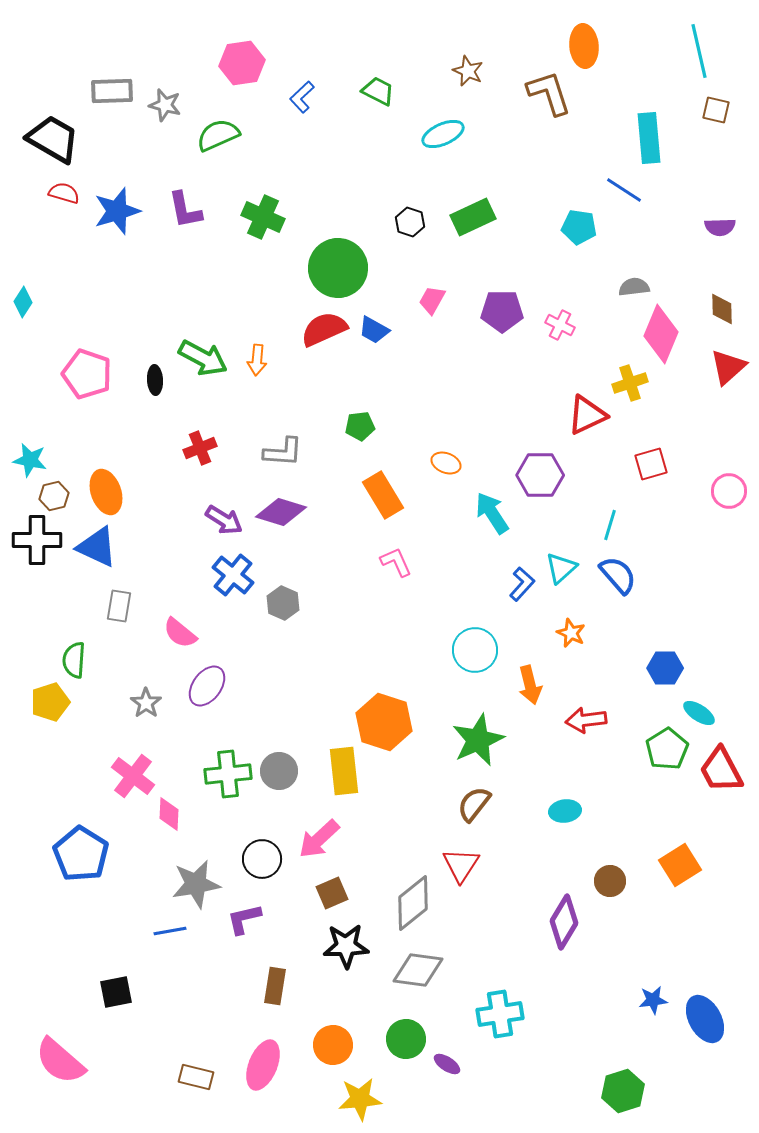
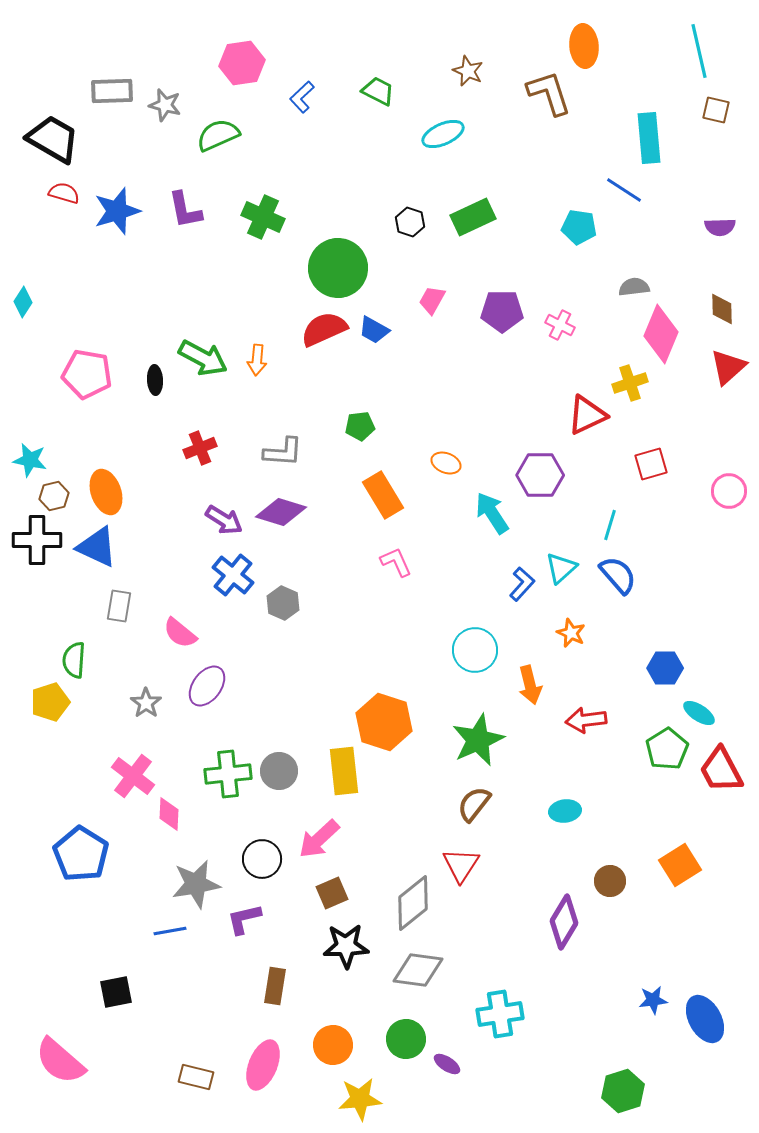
pink pentagon at (87, 374): rotated 9 degrees counterclockwise
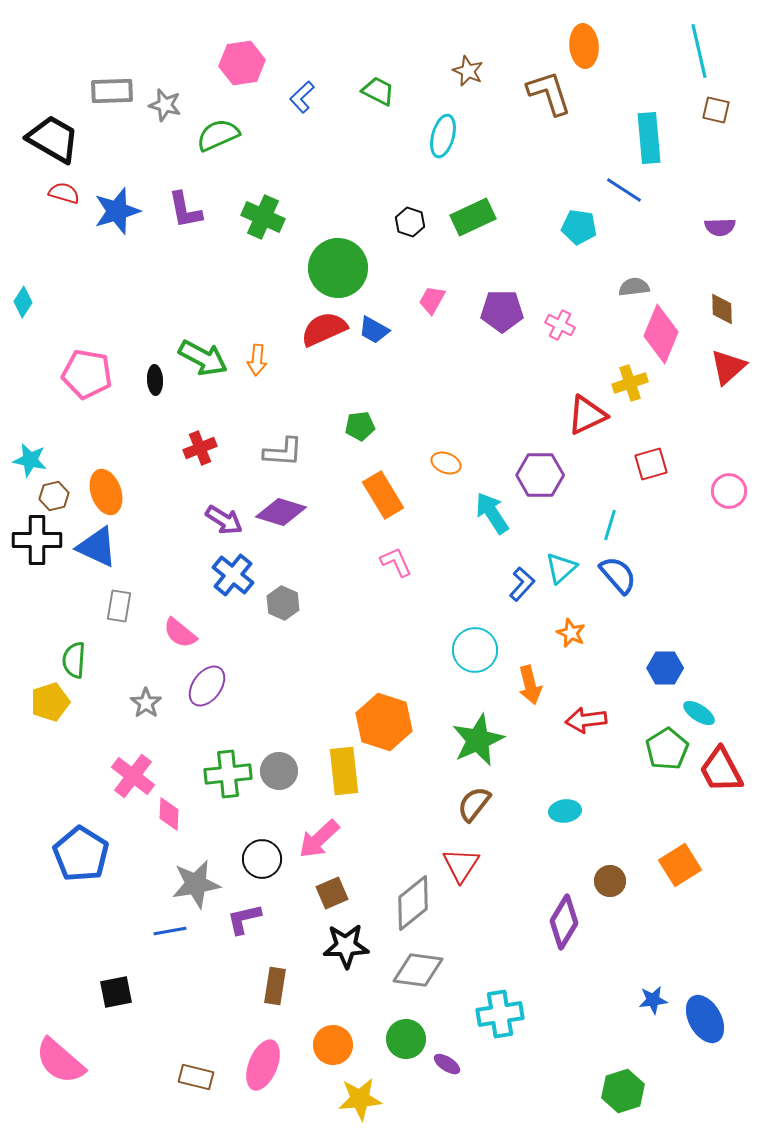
cyan ellipse at (443, 134): moved 2 px down; rotated 51 degrees counterclockwise
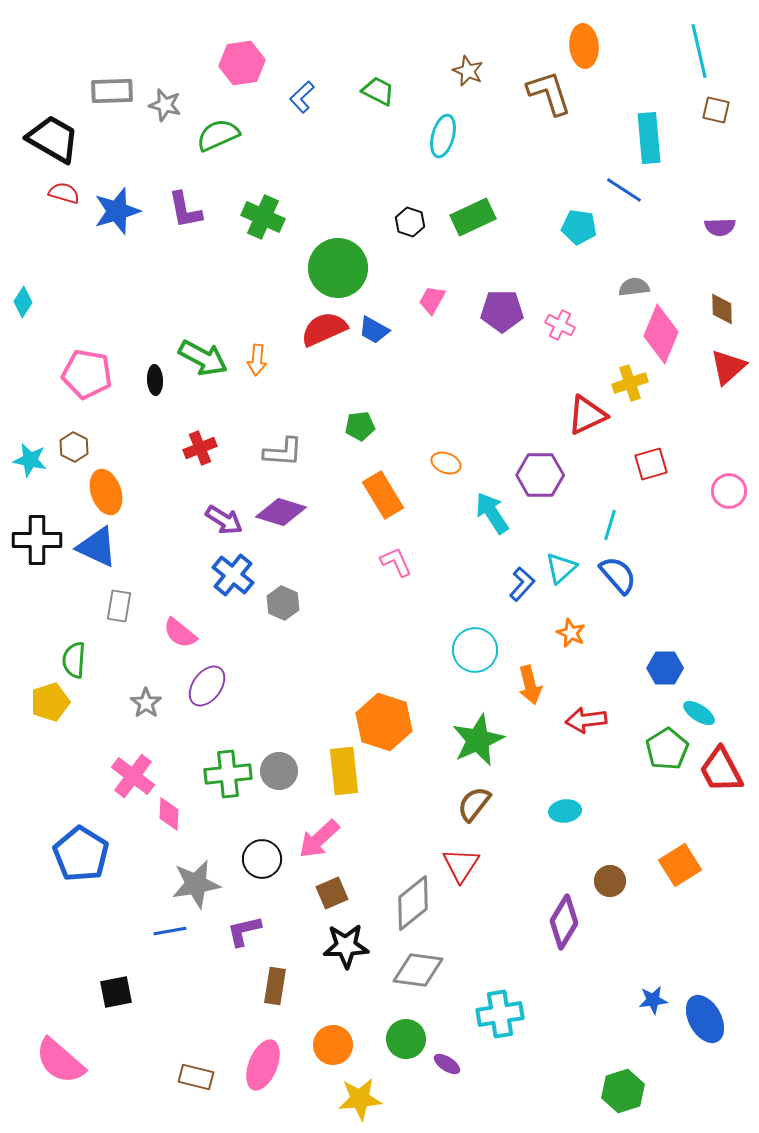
brown hexagon at (54, 496): moved 20 px right, 49 px up; rotated 20 degrees counterclockwise
purple L-shape at (244, 919): moved 12 px down
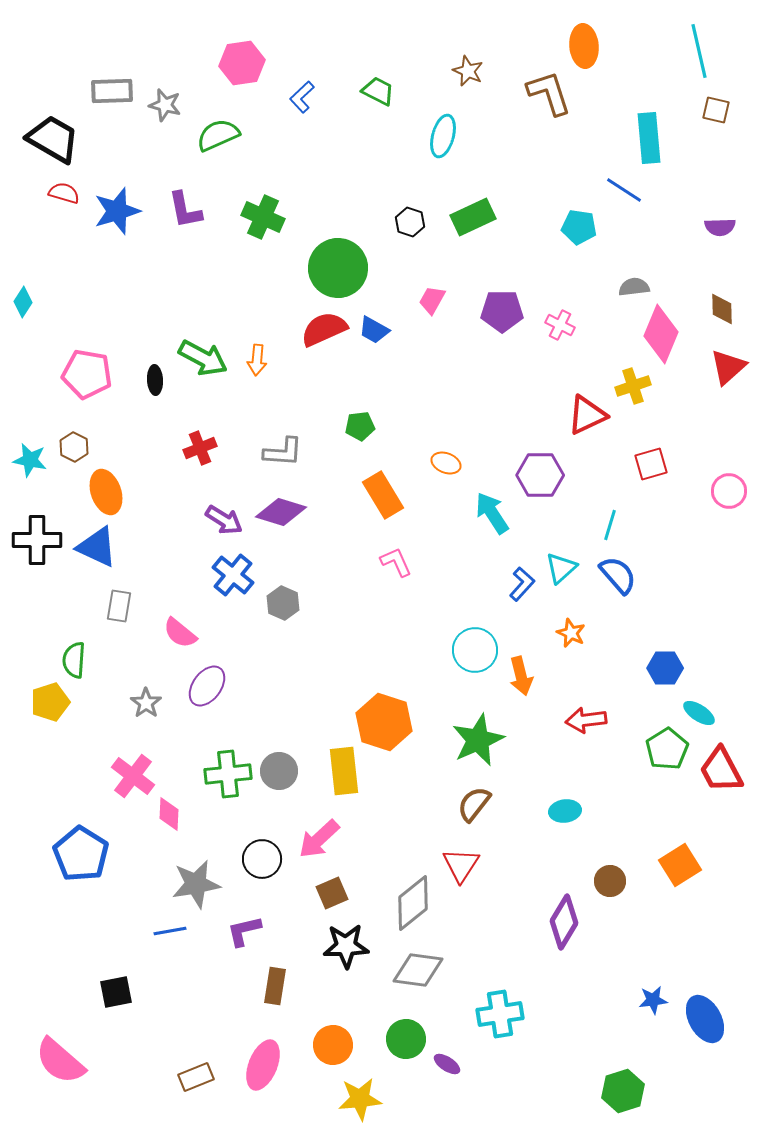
yellow cross at (630, 383): moved 3 px right, 3 px down
orange arrow at (530, 685): moved 9 px left, 9 px up
brown rectangle at (196, 1077): rotated 36 degrees counterclockwise
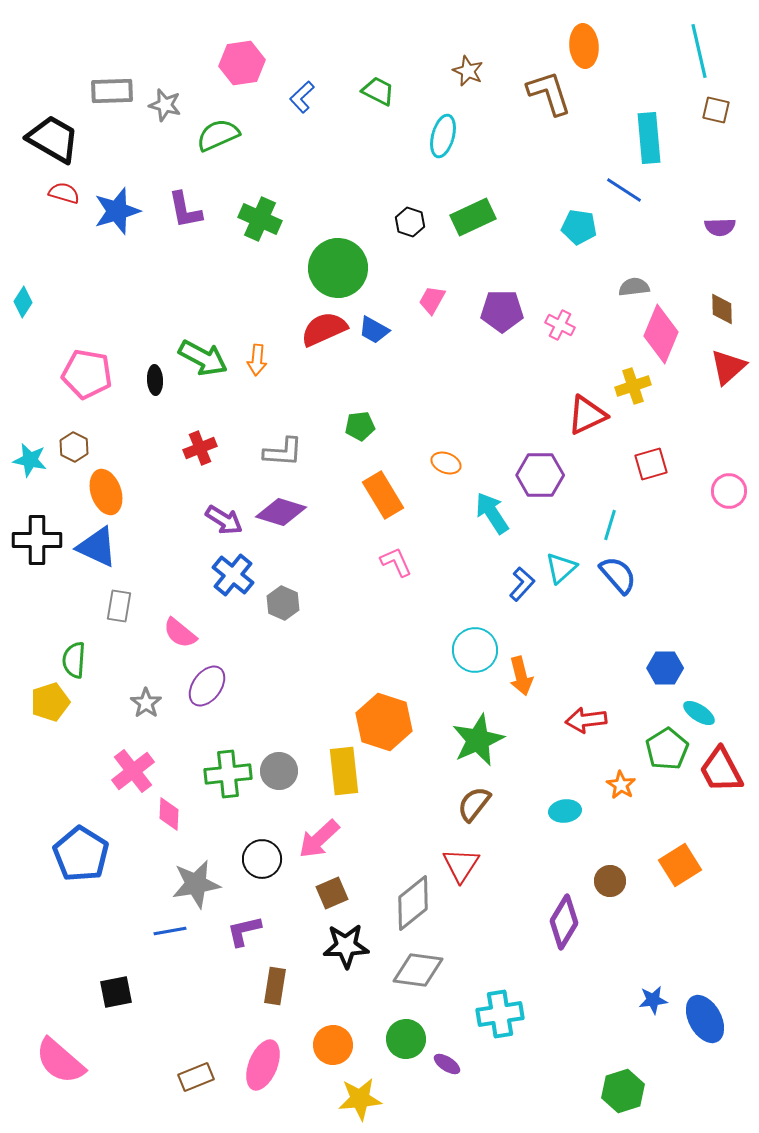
green cross at (263, 217): moved 3 px left, 2 px down
orange star at (571, 633): moved 50 px right, 152 px down; rotated 8 degrees clockwise
pink cross at (133, 776): moved 5 px up; rotated 15 degrees clockwise
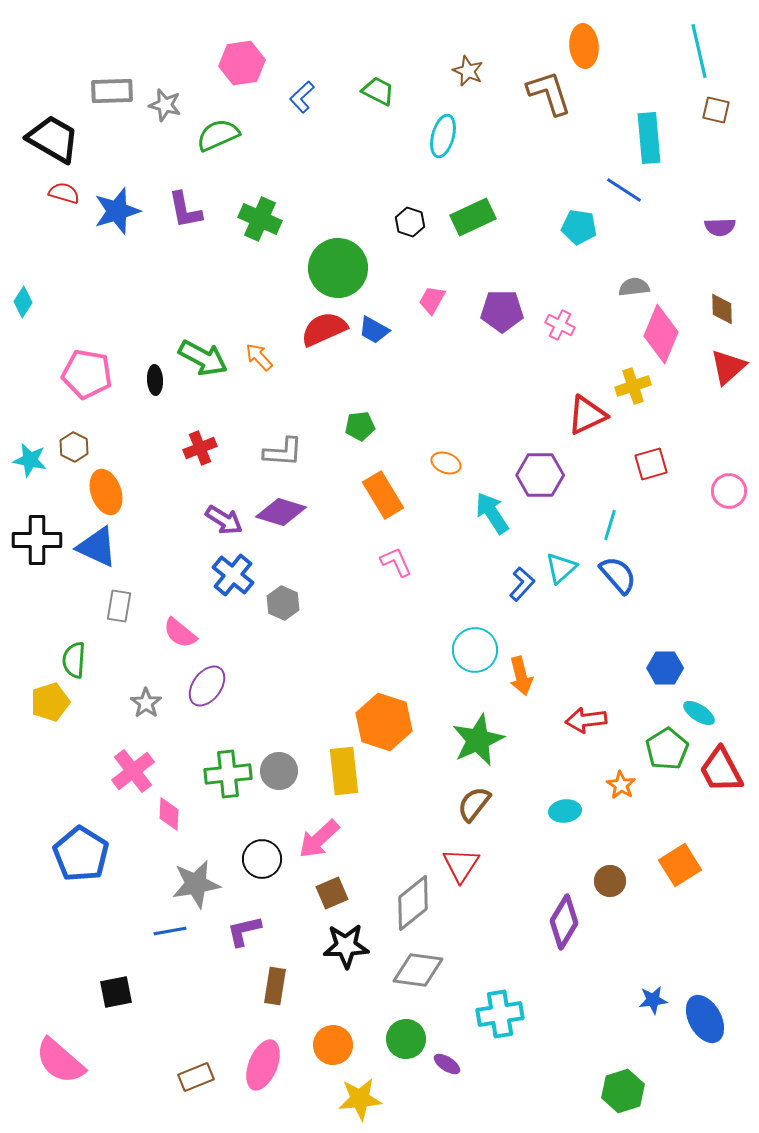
orange arrow at (257, 360): moved 2 px right, 3 px up; rotated 132 degrees clockwise
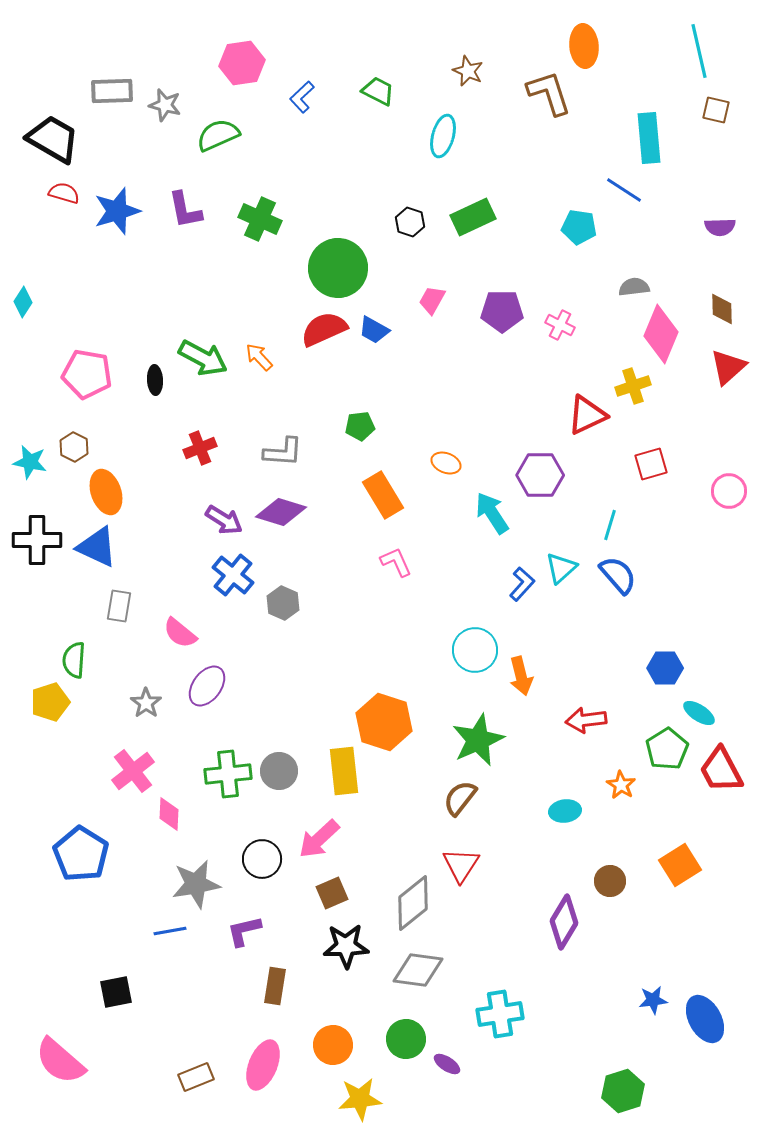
cyan star at (30, 460): moved 2 px down
brown semicircle at (474, 804): moved 14 px left, 6 px up
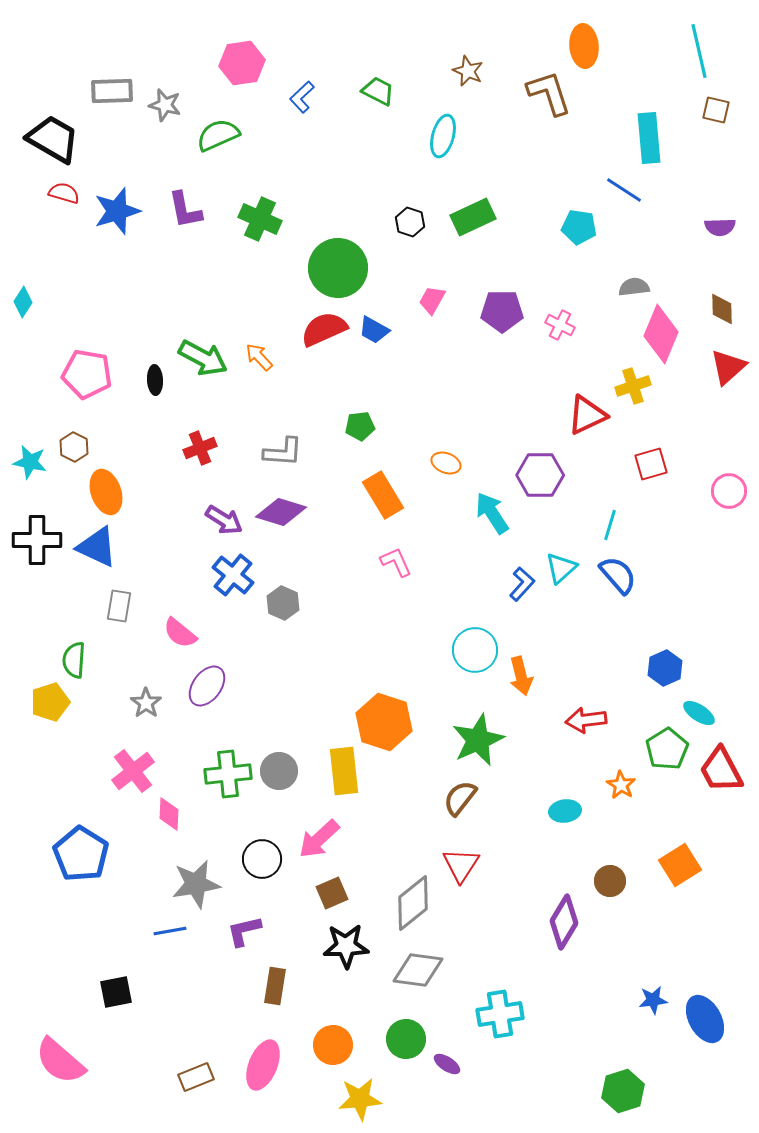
blue hexagon at (665, 668): rotated 24 degrees counterclockwise
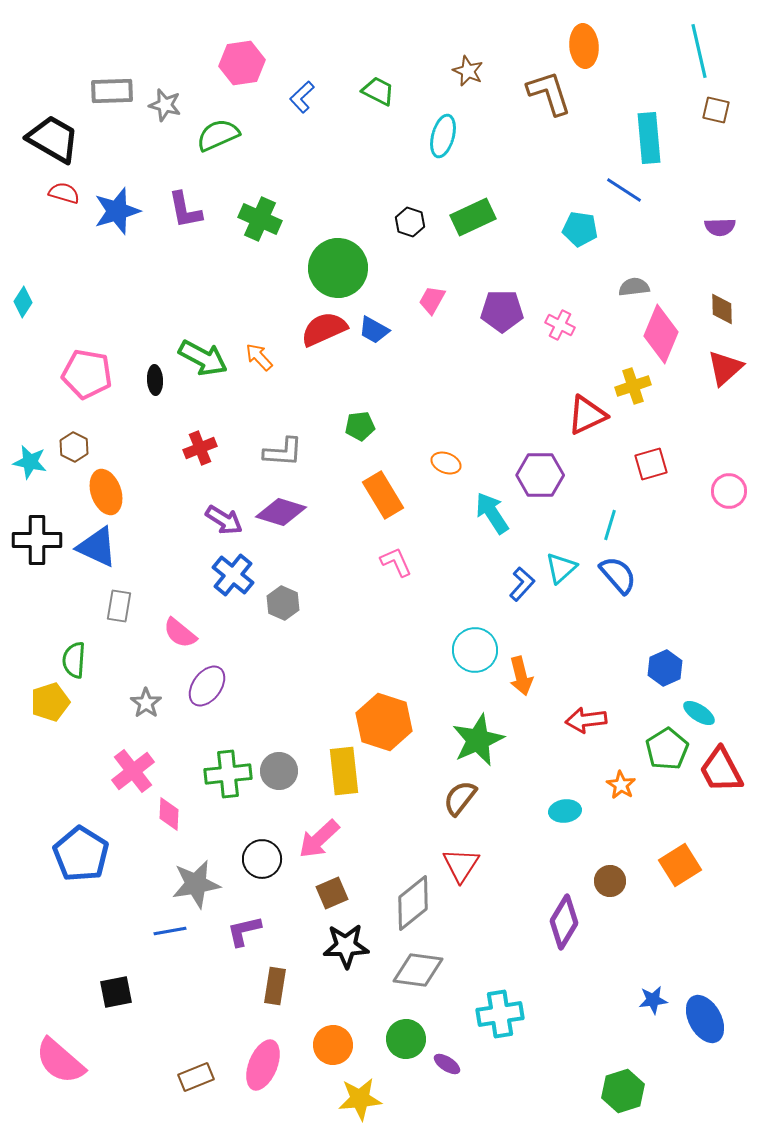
cyan pentagon at (579, 227): moved 1 px right, 2 px down
red triangle at (728, 367): moved 3 px left, 1 px down
